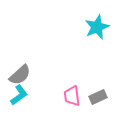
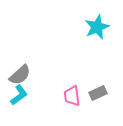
gray rectangle: moved 4 px up
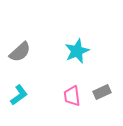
cyan star: moved 20 px left, 24 px down
gray semicircle: moved 23 px up
gray rectangle: moved 4 px right, 1 px up
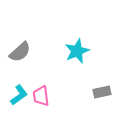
gray rectangle: rotated 12 degrees clockwise
pink trapezoid: moved 31 px left
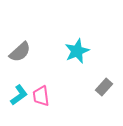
gray rectangle: moved 2 px right, 5 px up; rotated 36 degrees counterclockwise
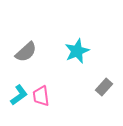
gray semicircle: moved 6 px right
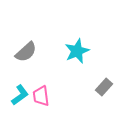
cyan L-shape: moved 1 px right
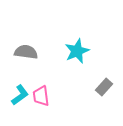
gray semicircle: rotated 130 degrees counterclockwise
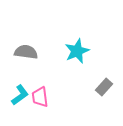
pink trapezoid: moved 1 px left, 1 px down
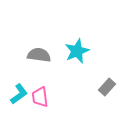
gray semicircle: moved 13 px right, 3 px down
gray rectangle: moved 3 px right
cyan L-shape: moved 1 px left, 1 px up
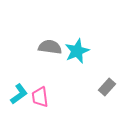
gray semicircle: moved 11 px right, 8 px up
